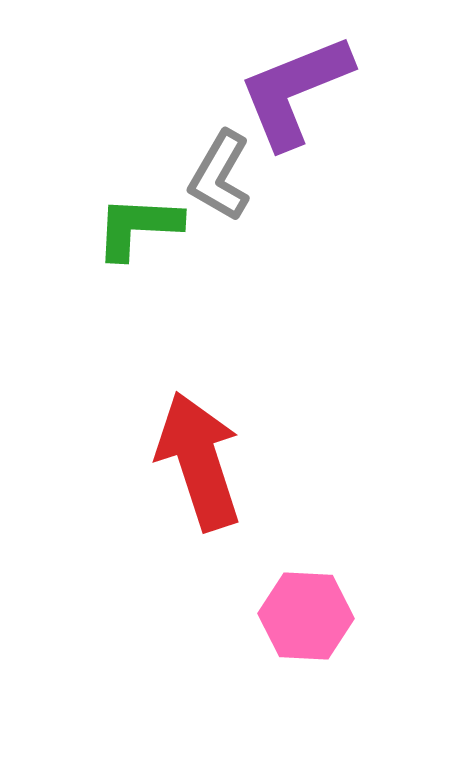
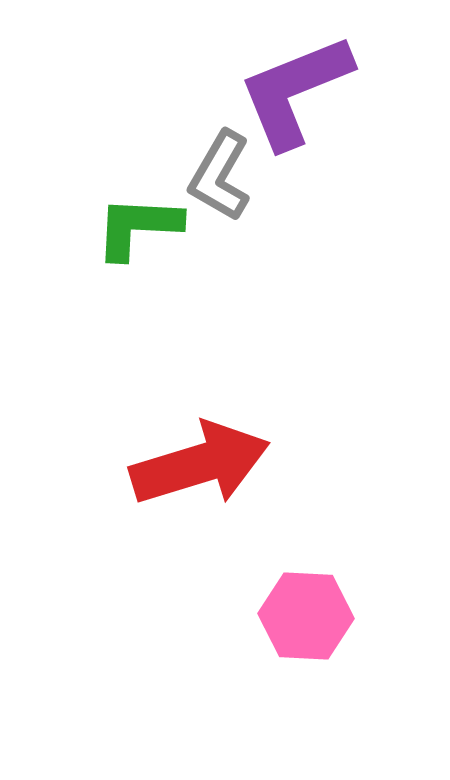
red arrow: moved 1 px right, 3 px down; rotated 91 degrees clockwise
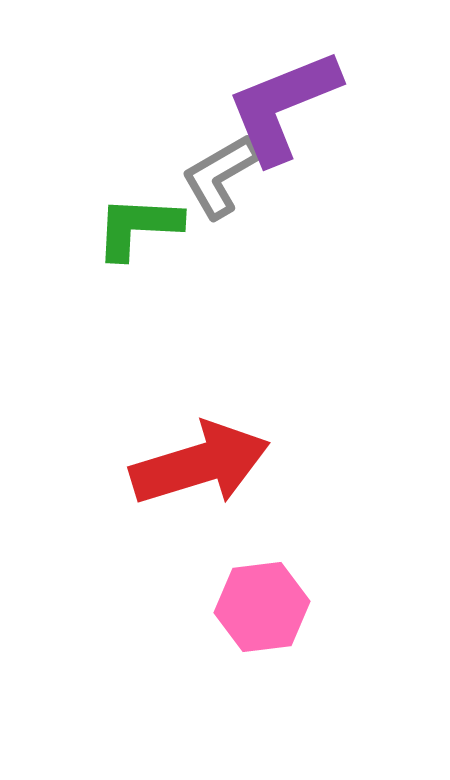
purple L-shape: moved 12 px left, 15 px down
gray L-shape: rotated 30 degrees clockwise
pink hexagon: moved 44 px left, 9 px up; rotated 10 degrees counterclockwise
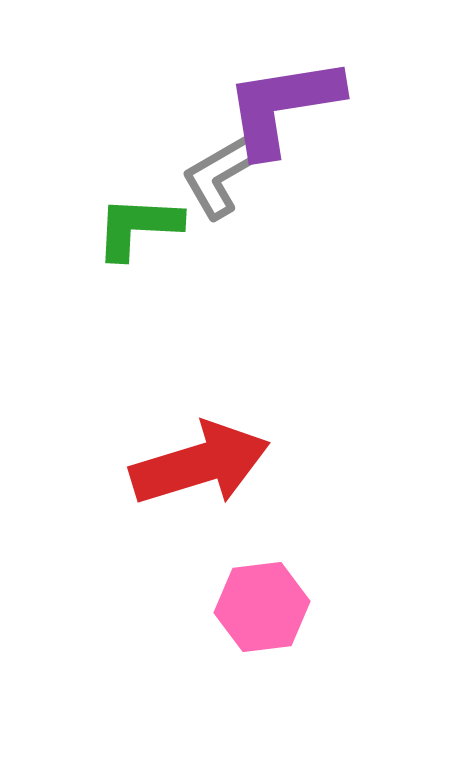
purple L-shape: rotated 13 degrees clockwise
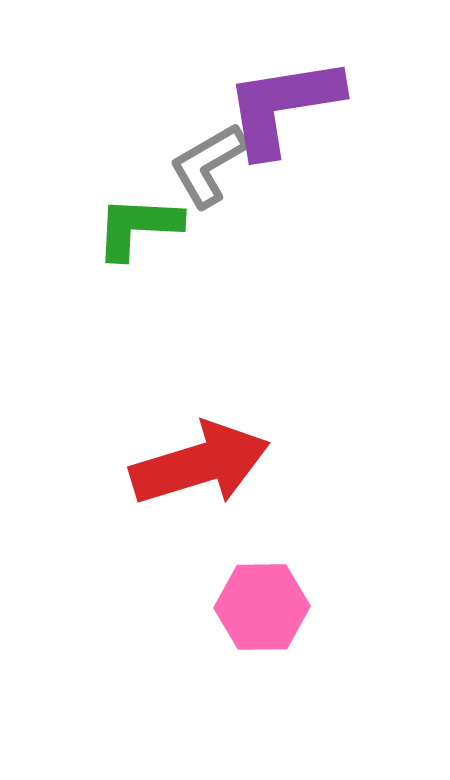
gray L-shape: moved 12 px left, 11 px up
pink hexagon: rotated 6 degrees clockwise
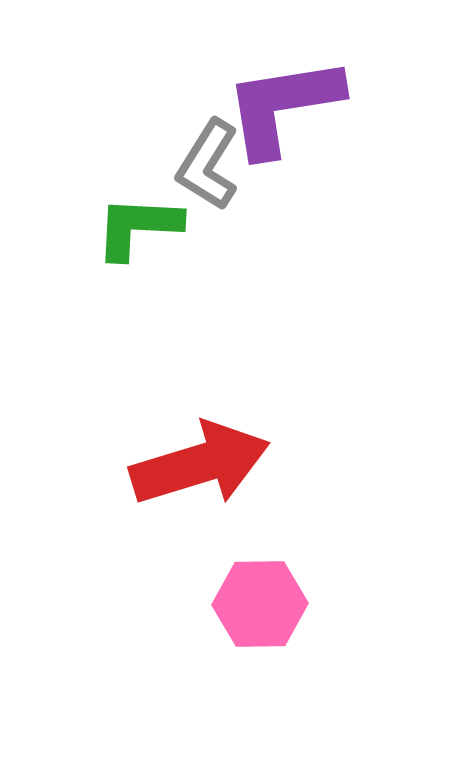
gray L-shape: rotated 28 degrees counterclockwise
pink hexagon: moved 2 px left, 3 px up
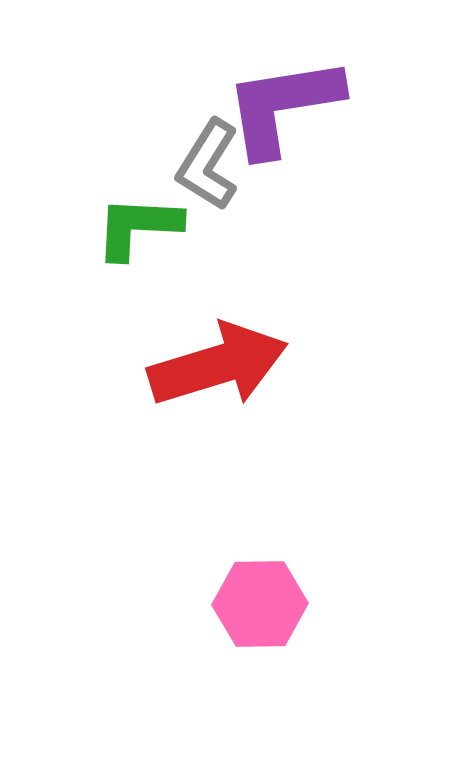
red arrow: moved 18 px right, 99 px up
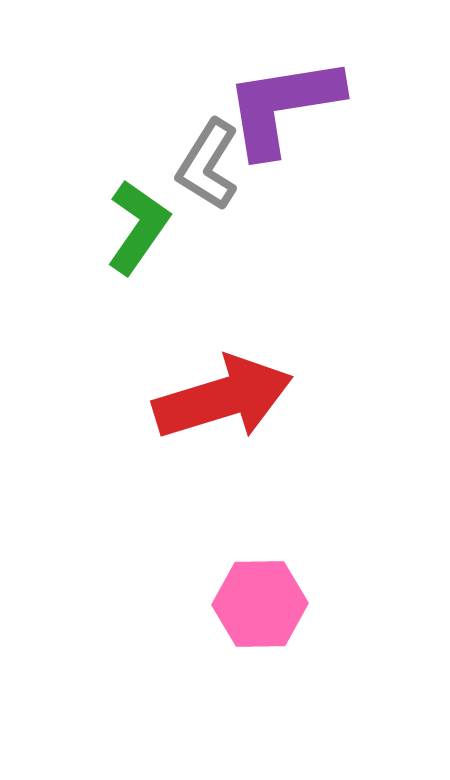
green L-shape: rotated 122 degrees clockwise
red arrow: moved 5 px right, 33 px down
